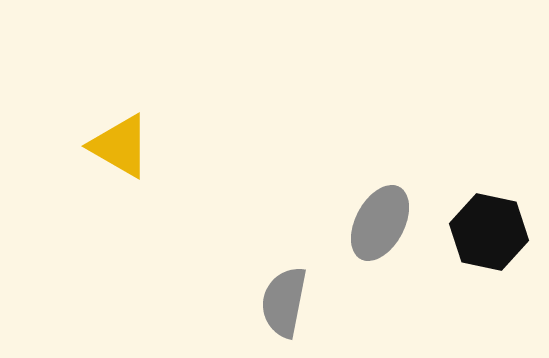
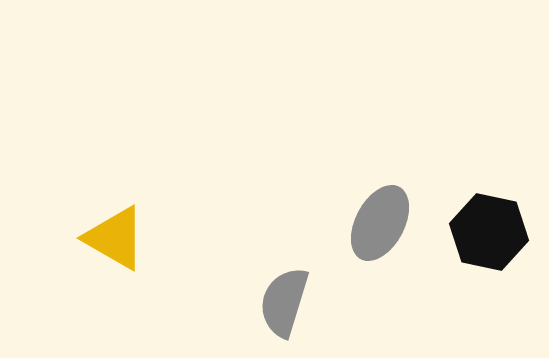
yellow triangle: moved 5 px left, 92 px down
gray semicircle: rotated 6 degrees clockwise
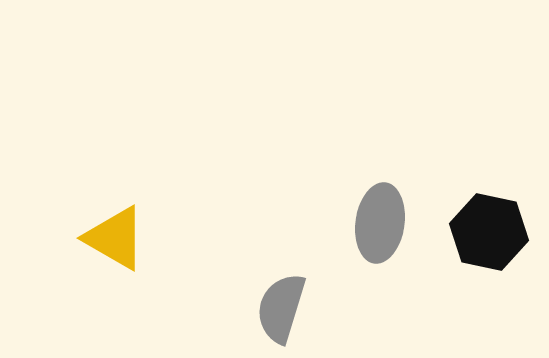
gray ellipse: rotated 20 degrees counterclockwise
gray semicircle: moved 3 px left, 6 px down
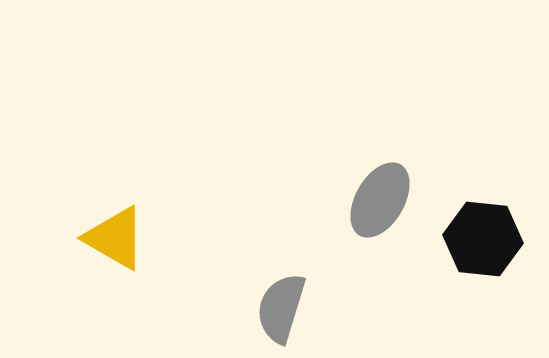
gray ellipse: moved 23 px up; rotated 22 degrees clockwise
black hexagon: moved 6 px left, 7 px down; rotated 6 degrees counterclockwise
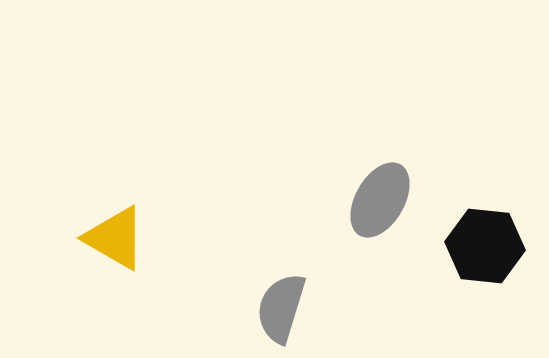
black hexagon: moved 2 px right, 7 px down
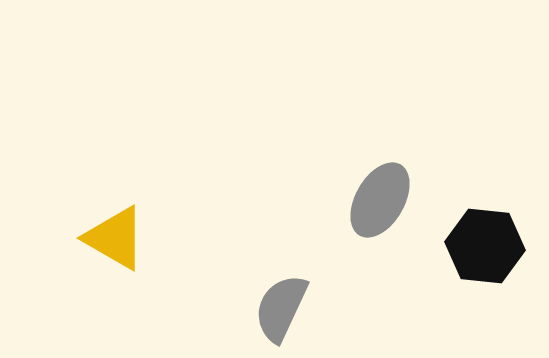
gray semicircle: rotated 8 degrees clockwise
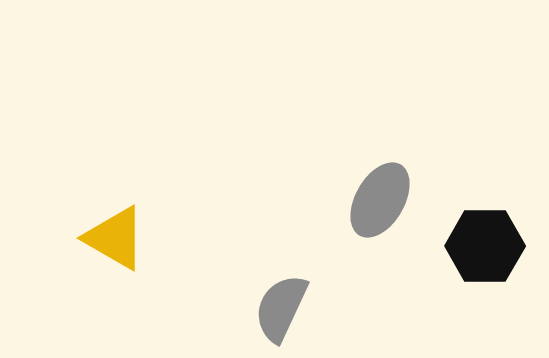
black hexagon: rotated 6 degrees counterclockwise
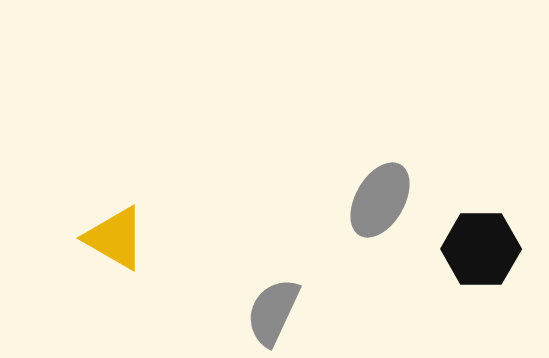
black hexagon: moved 4 px left, 3 px down
gray semicircle: moved 8 px left, 4 px down
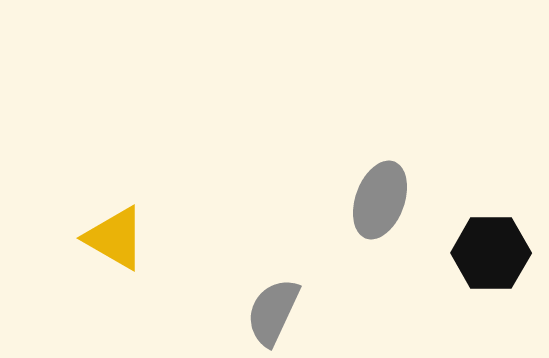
gray ellipse: rotated 10 degrees counterclockwise
black hexagon: moved 10 px right, 4 px down
